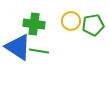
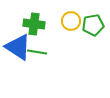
green line: moved 2 px left, 1 px down
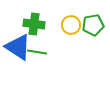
yellow circle: moved 4 px down
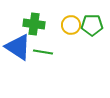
green pentagon: moved 1 px left; rotated 10 degrees clockwise
green line: moved 6 px right
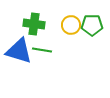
blue triangle: moved 1 px right, 4 px down; rotated 16 degrees counterclockwise
green line: moved 1 px left, 2 px up
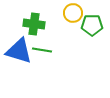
yellow circle: moved 2 px right, 12 px up
